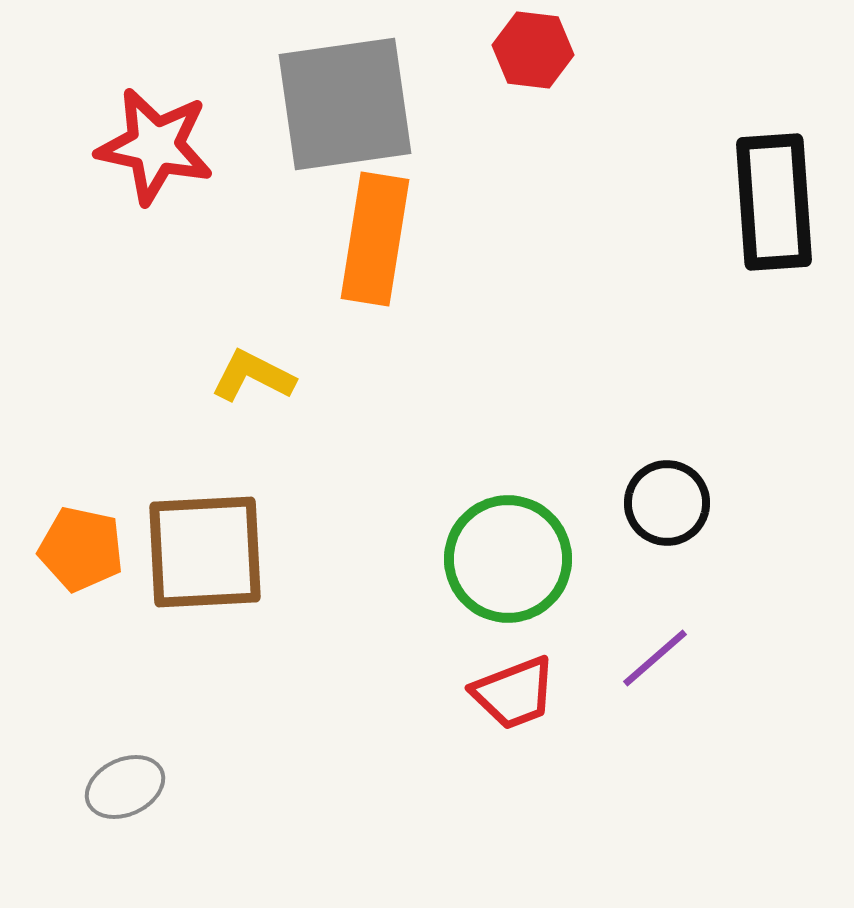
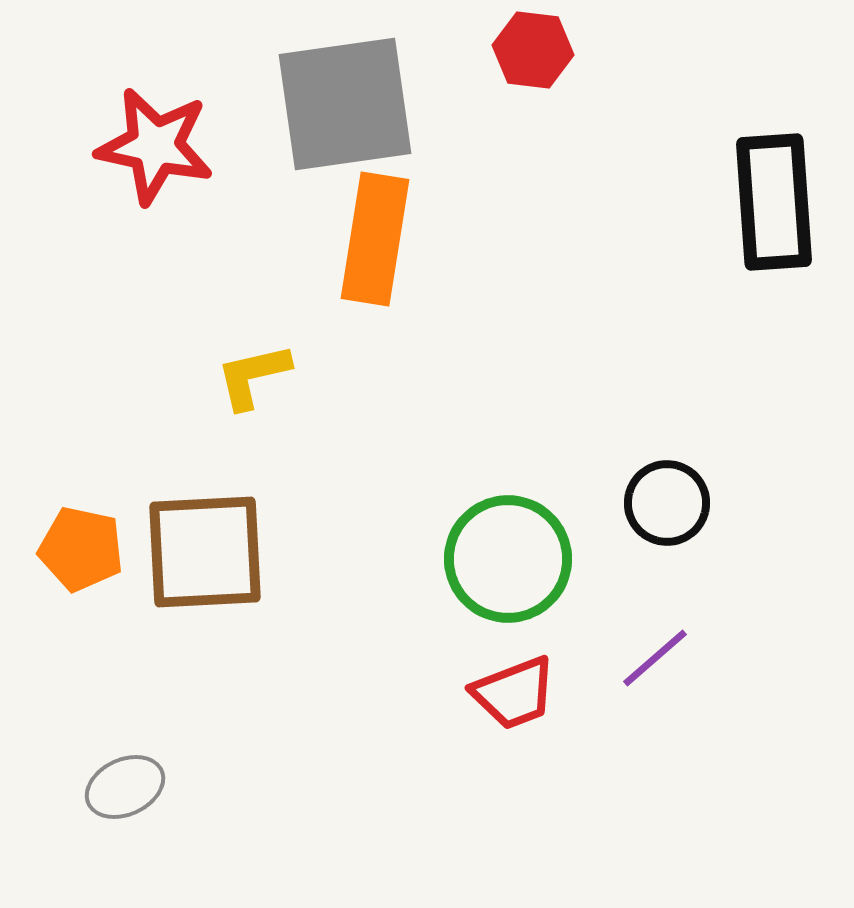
yellow L-shape: rotated 40 degrees counterclockwise
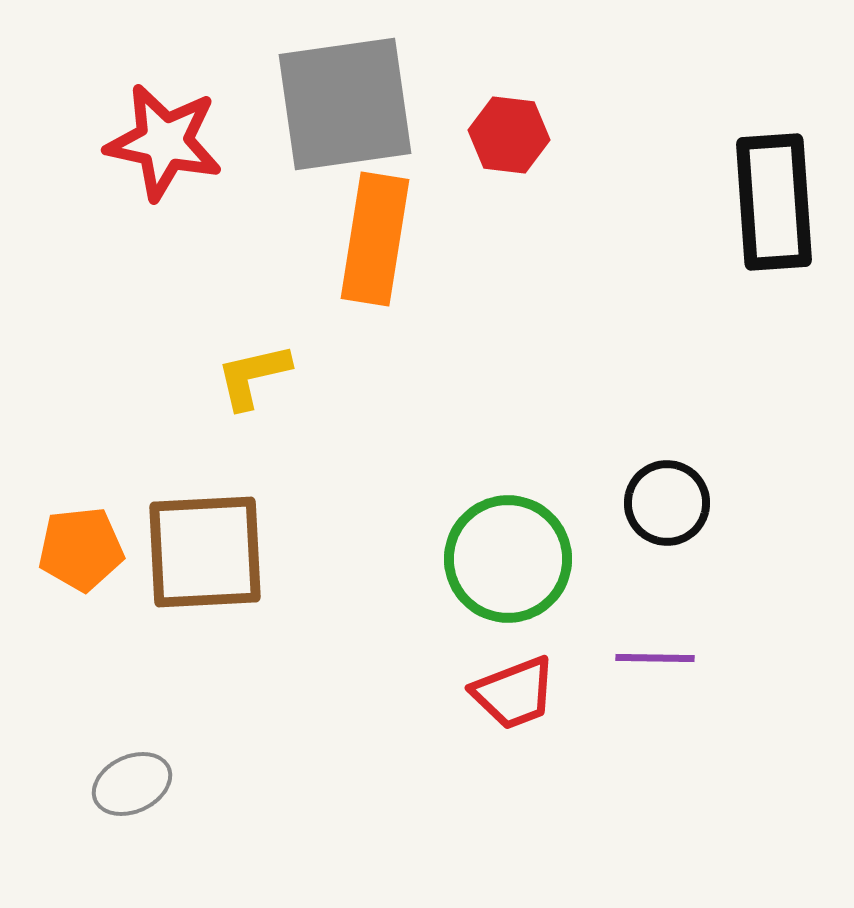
red hexagon: moved 24 px left, 85 px down
red star: moved 9 px right, 4 px up
orange pentagon: rotated 18 degrees counterclockwise
purple line: rotated 42 degrees clockwise
gray ellipse: moved 7 px right, 3 px up
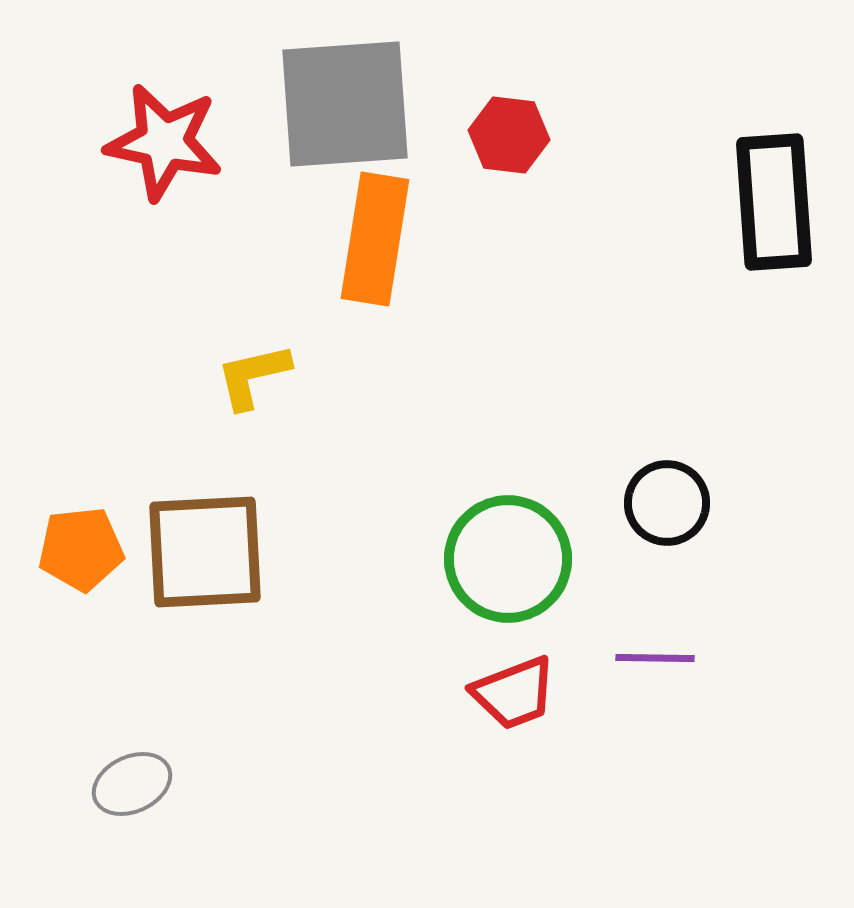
gray square: rotated 4 degrees clockwise
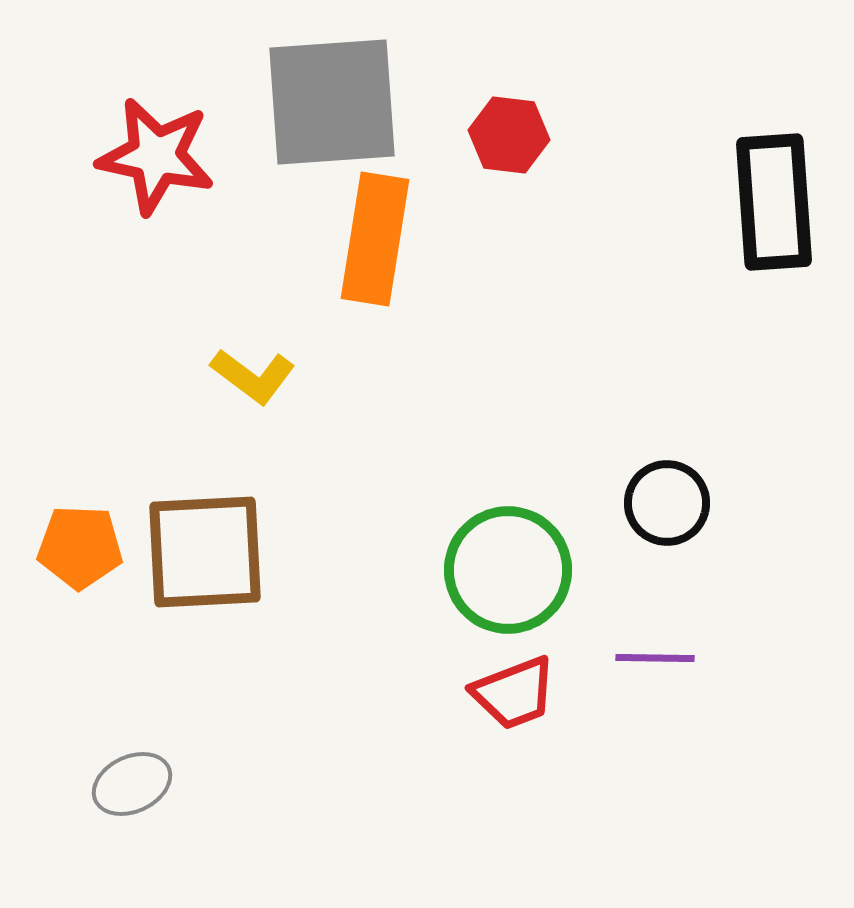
gray square: moved 13 px left, 2 px up
red star: moved 8 px left, 14 px down
yellow L-shape: rotated 130 degrees counterclockwise
orange pentagon: moved 1 px left, 2 px up; rotated 8 degrees clockwise
green circle: moved 11 px down
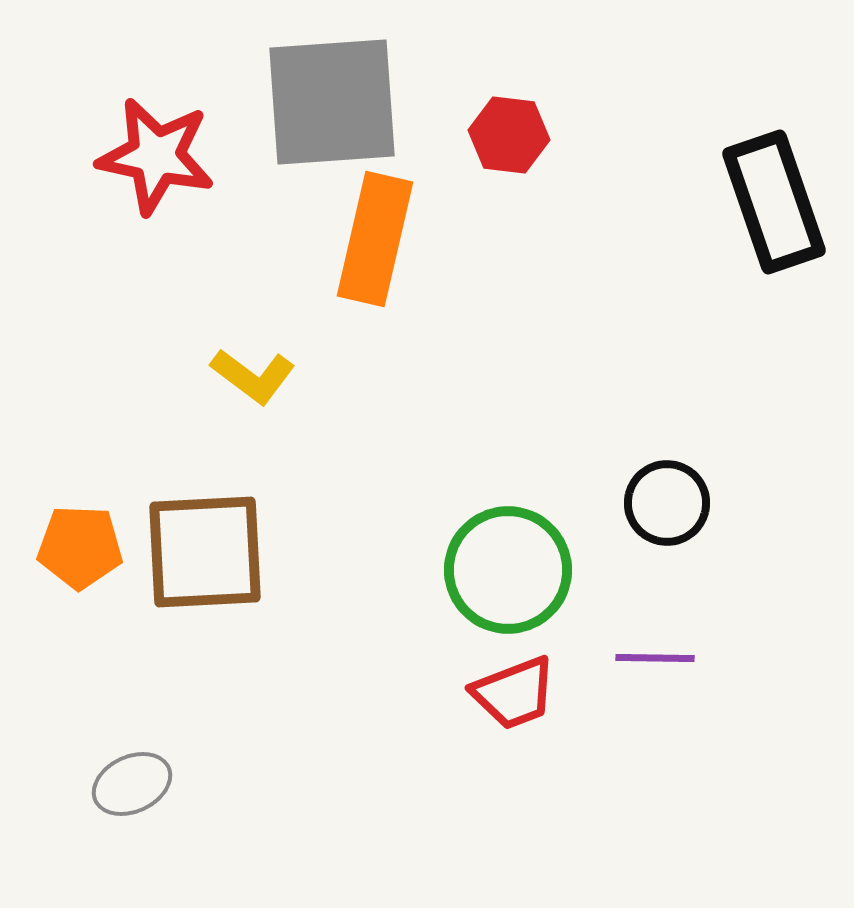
black rectangle: rotated 15 degrees counterclockwise
orange rectangle: rotated 4 degrees clockwise
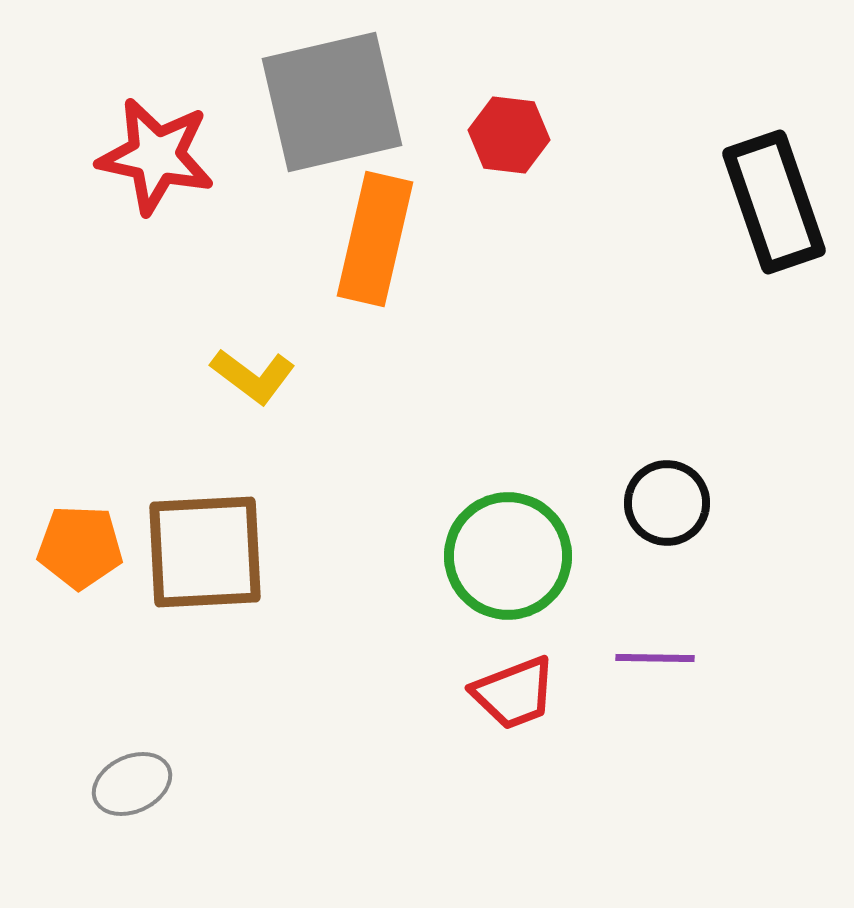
gray square: rotated 9 degrees counterclockwise
green circle: moved 14 px up
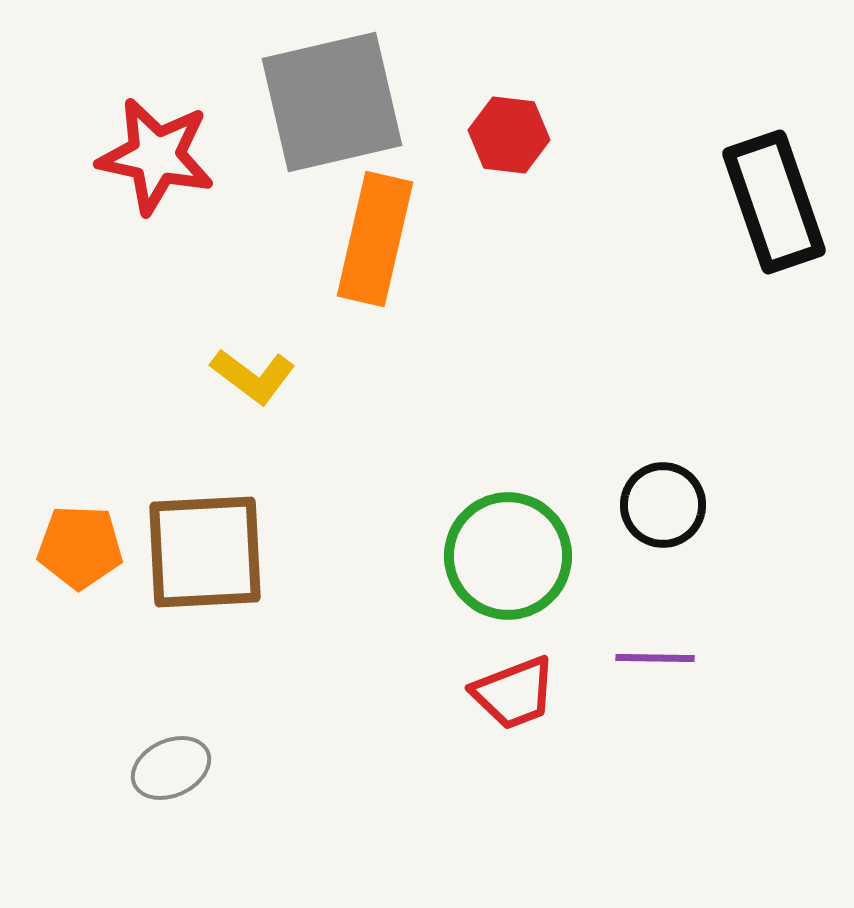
black circle: moved 4 px left, 2 px down
gray ellipse: moved 39 px right, 16 px up
